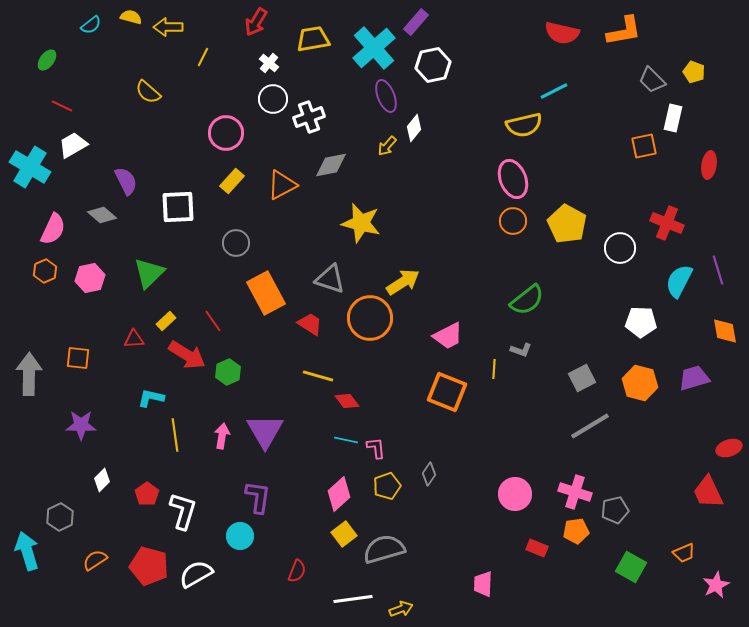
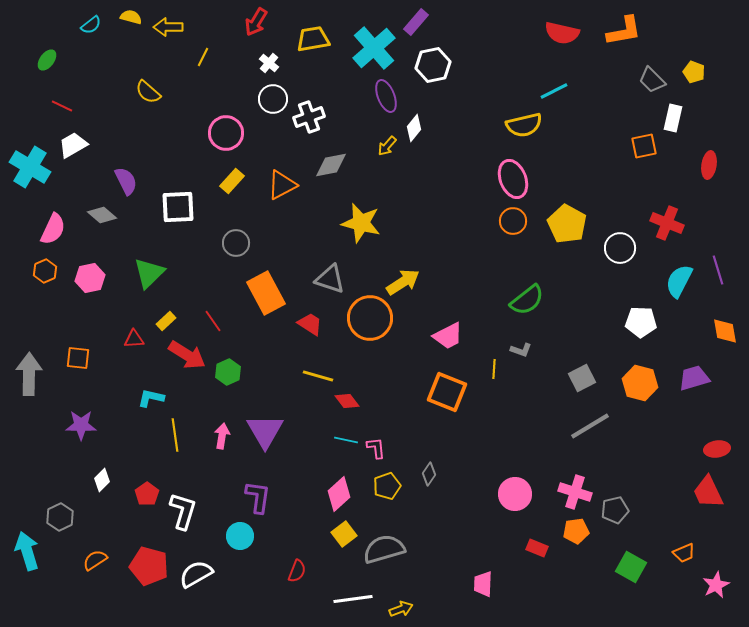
red ellipse at (729, 448): moved 12 px left, 1 px down; rotated 10 degrees clockwise
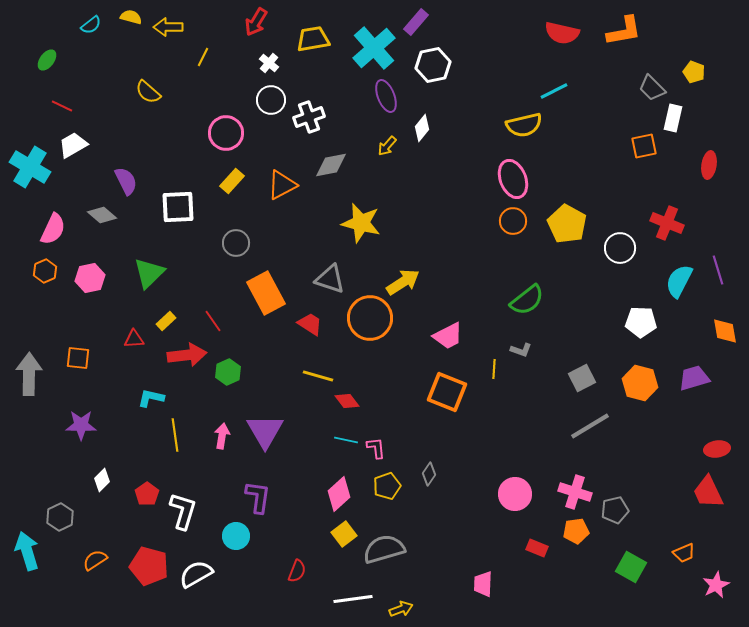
gray trapezoid at (652, 80): moved 8 px down
white circle at (273, 99): moved 2 px left, 1 px down
white diamond at (414, 128): moved 8 px right
red arrow at (187, 355): rotated 39 degrees counterclockwise
cyan circle at (240, 536): moved 4 px left
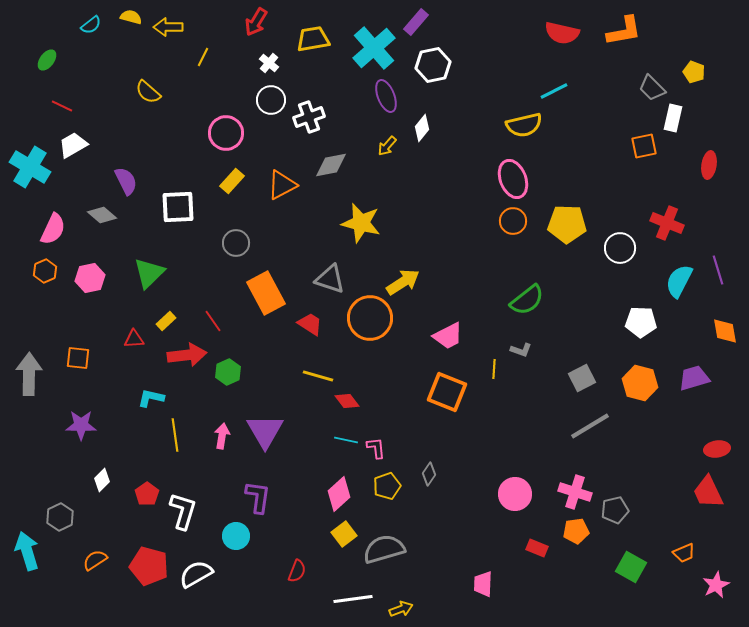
yellow pentagon at (567, 224): rotated 27 degrees counterclockwise
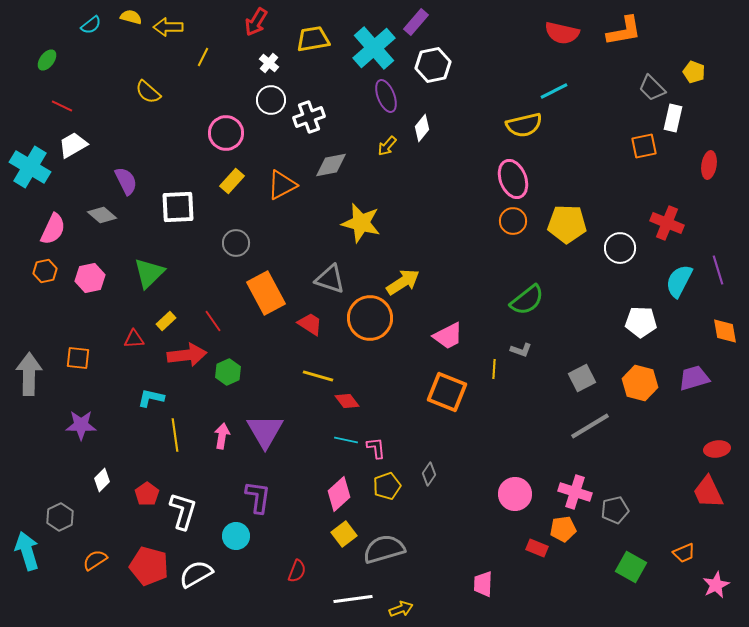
orange hexagon at (45, 271): rotated 10 degrees clockwise
orange pentagon at (576, 531): moved 13 px left, 2 px up
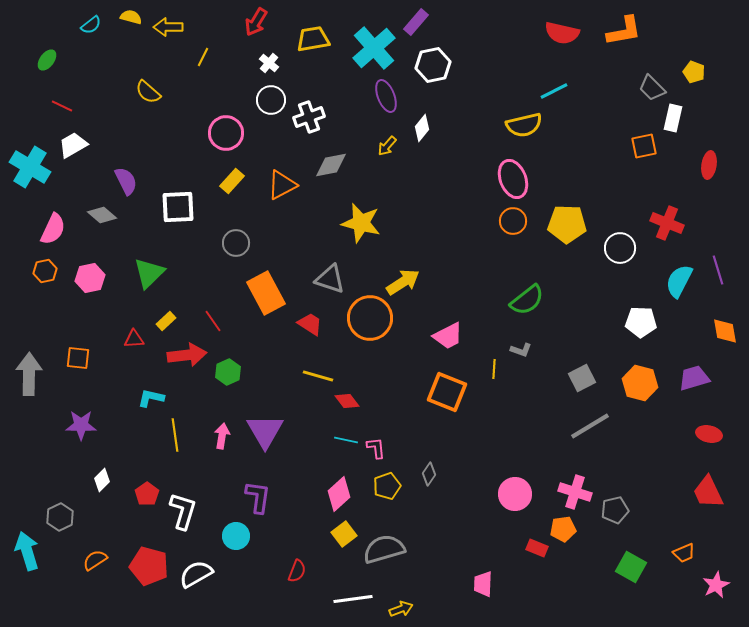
red ellipse at (717, 449): moved 8 px left, 15 px up; rotated 20 degrees clockwise
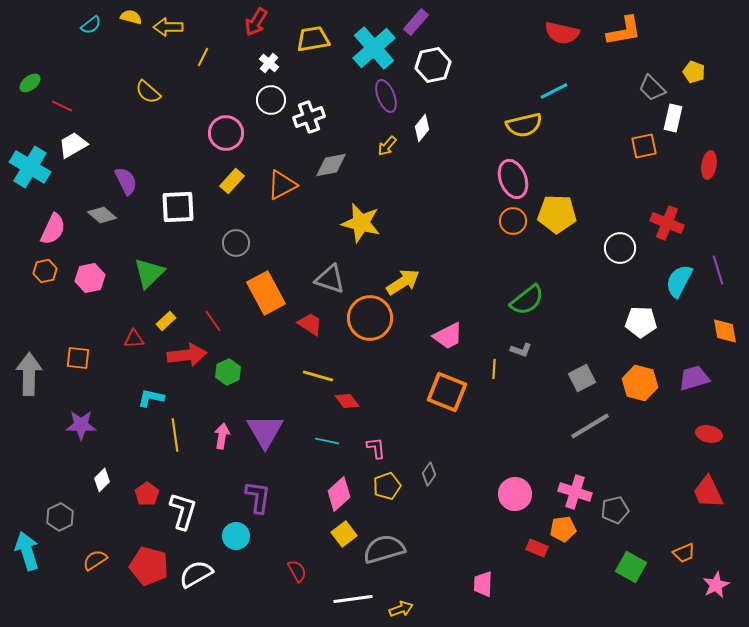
green ellipse at (47, 60): moved 17 px left, 23 px down; rotated 15 degrees clockwise
yellow pentagon at (567, 224): moved 10 px left, 10 px up
cyan line at (346, 440): moved 19 px left, 1 px down
red semicircle at (297, 571): rotated 50 degrees counterclockwise
